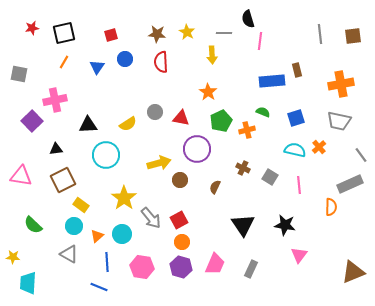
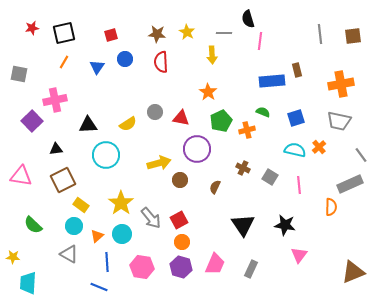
yellow star at (124, 198): moved 3 px left, 5 px down
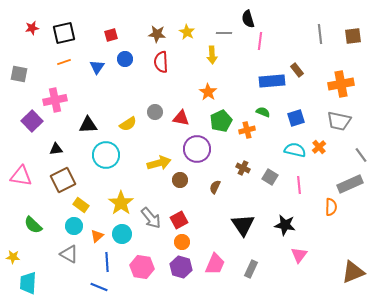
orange line at (64, 62): rotated 40 degrees clockwise
brown rectangle at (297, 70): rotated 24 degrees counterclockwise
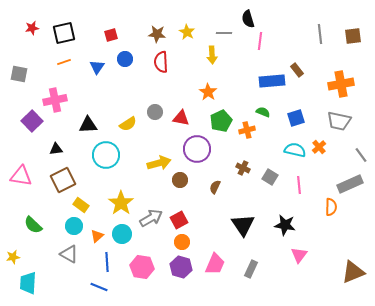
gray arrow at (151, 218): rotated 80 degrees counterclockwise
yellow star at (13, 257): rotated 16 degrees counterclockwise
